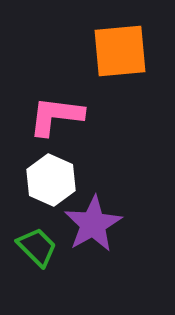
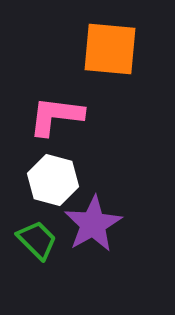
orange square: moved 10 px left, 2 px up; rotated 10 degrees clockwise
white hexagon: moved 2 px right; rotated 9 degrees counterclockwise
green trapezoid: moved 7 px up
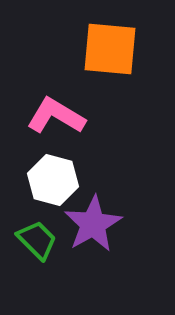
pink L-shape: rotated 24 degrees clockwise
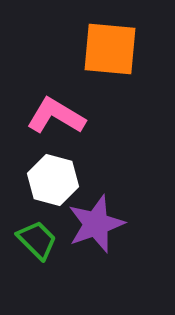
purple star: moved 3 px right; rotated 10 degrees clockwise
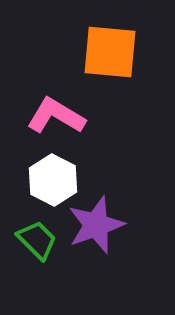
orange square: moved 3 px down
white hexagon: rotated 12 degrees clockwise
purple star: moved 1 px down
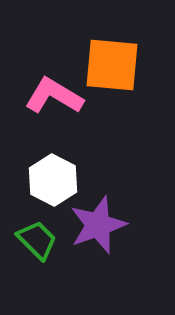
orange square: moved 2 px right, 13 px down
pink L-shape: moved 2 px left, 20 px up
purple star: moved 2 px right
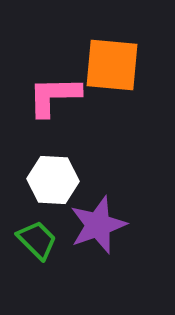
pink L-shape: rotated 32 degrees counterclockwise
white hexagon: rotated 24 degrees counterclockwise
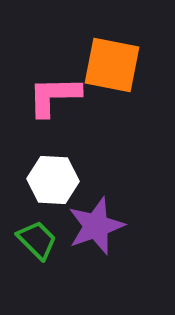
orange square: rotated 6 degrees clockwise
purple star: moved 2 px left, 1 px down
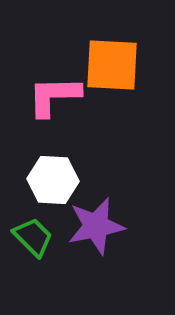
orange square: rotated 8 degrees counterclockwise
purple star: rotated 8 degrees clockwise
green trapezoid: moved 4 px left, 3 px up
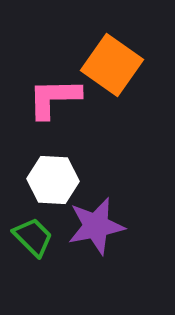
orange square: rotated 32 degrees clockwise
pink L-shape: moved 2 px down
